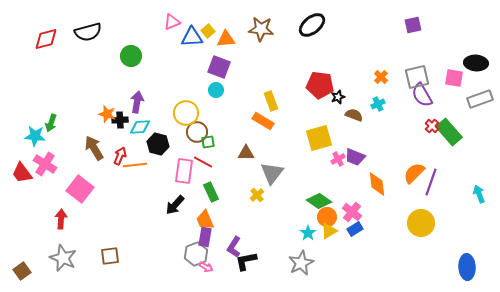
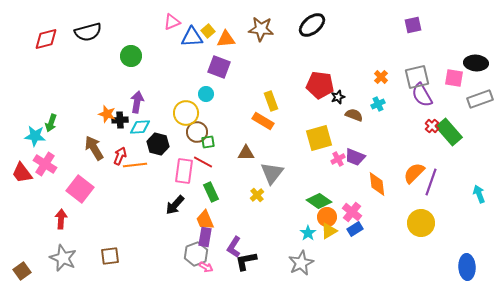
cyan circle at (216, 90): moved 10 px left, 4 px down
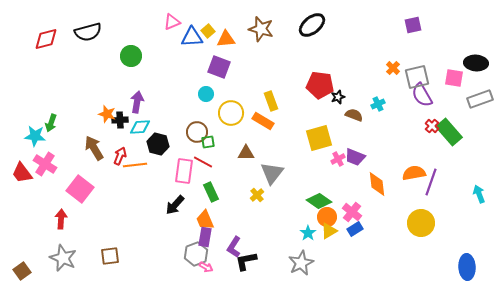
brown star at (261, 29): rotated 10 degrees clockwise
orange cross at (381, 77): moved 12 px right, 9 px up
yellow circle at (186, 113): moved 45 px right
orange semicircle at (414, 173): rotated 35 degrees clockwise
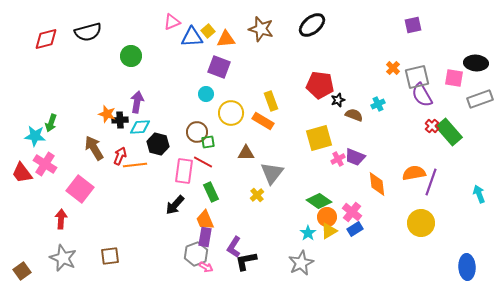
black star at (338, 97): moved 3 px down
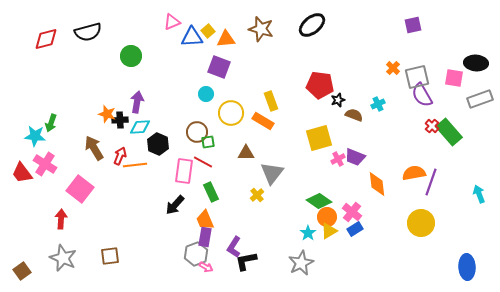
black hexagon at (158, 144): rotated 10 degrees clockwise
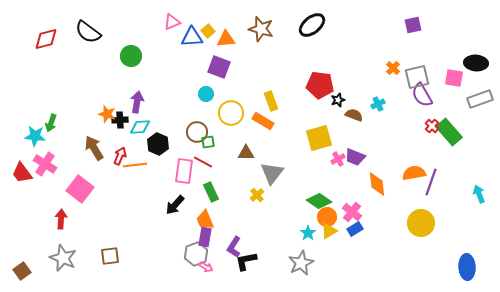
black semicircle at (88, 32): rotated 52 degrees clockwise
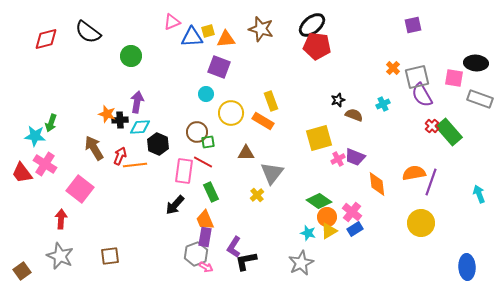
yellow square at (208, 31): rotated 24 degrees clockwise
red pentagon at (320, 85): moved 3 px left, 39 px up
gray rectangle at (480, 99): rotated 40 degrees clockwise
cyan cross at (378, 104): moved 5 px right
cyan star at (308, 233): rotated 21 degrees counterclockwise
gray star at (63, 258): moved 3 px left, 2 px up
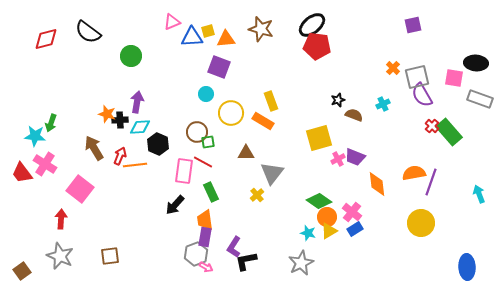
orange trapezoid at (205, 220): rotated 15 degrees clockwise
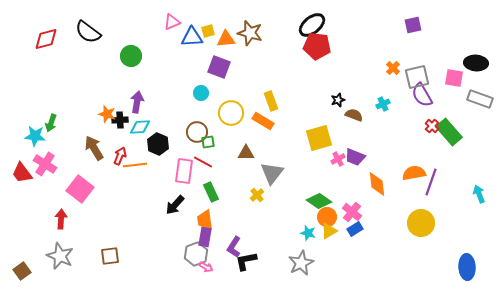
brown star at (261, 29): moved 11 px left, 4 px down
cyan circle at (206, 94): moved 5 px left, 1 px up
